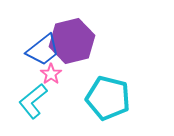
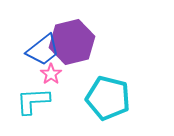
purple hexagon: moved 1 px down
cyan L-shape: rotated 36 degrees clockwise
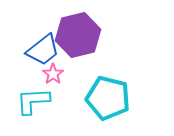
purple hexagon: moved 6 px right, 7 px up
pink star: moved 2 px right
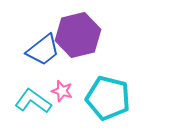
pink star: moved 9 px right, 17 px down; rotated 20 degrees counterclockwise
cyan L-shape: rotated 39 degrees clockwise
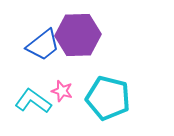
purple hexagon: rotated 12 degrees clockwise
blue trapezoid: moved 5 px up
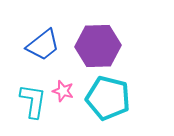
purple hexagon: moved 20 px right, 11 px down
pink star: moved 1 px right
cyan L-shape: rotated 63 degrees clockwise
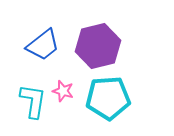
purple hexagon: rotated 12 degrees counterclockwise
cyan pentagon: rotated 18 degrees counterclockwise
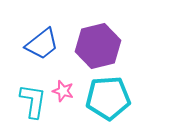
blue trapezoid: moved 1 px left, 1 px up
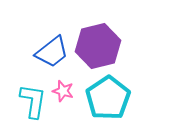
blue trapezoid: moved 10 px right, 8 px down
cyan pentagon: rotated 30 degrees counterclockwise
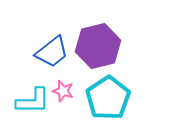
cyan L-shape: rotated 81 degrees clockwise
